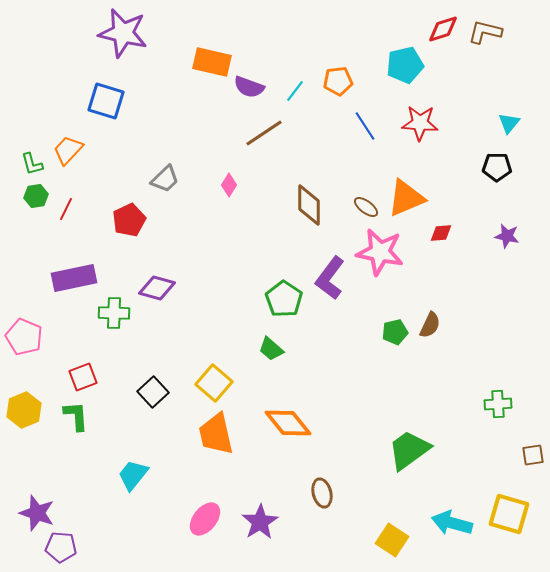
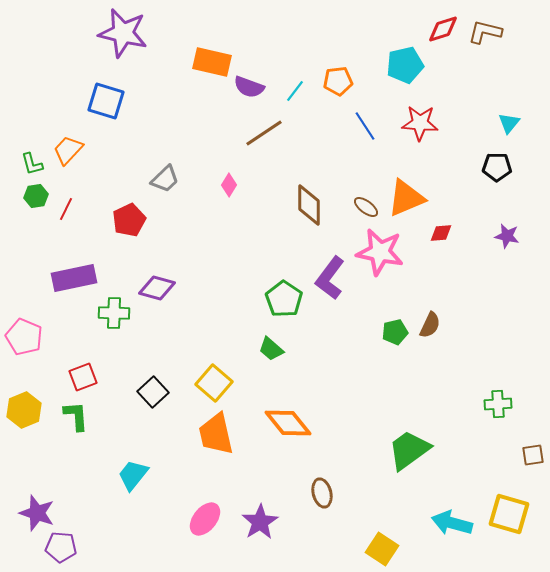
yellow square at (392, 540): moved 10 px left, 9 px down
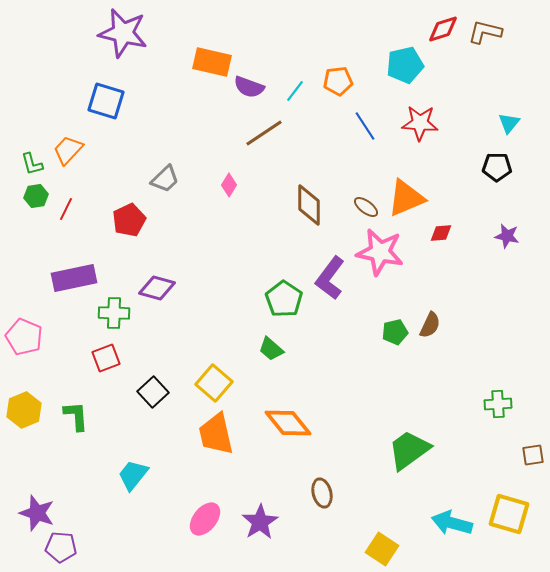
red square at (83, 377): moved 23 px right, 19 px up
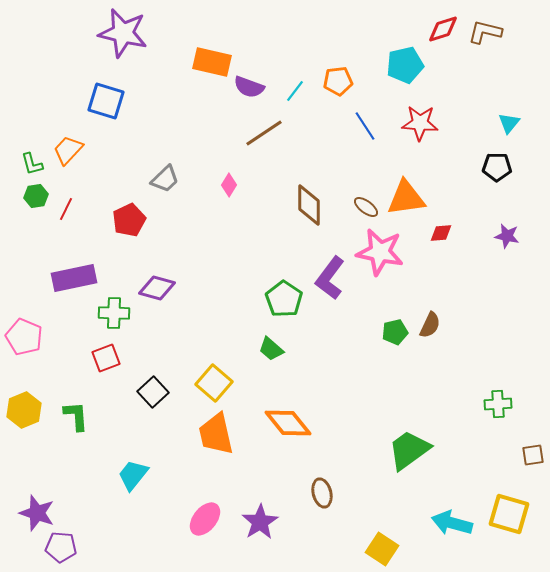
orange triangle at (406, 198): rotated 15 degrees clockwise
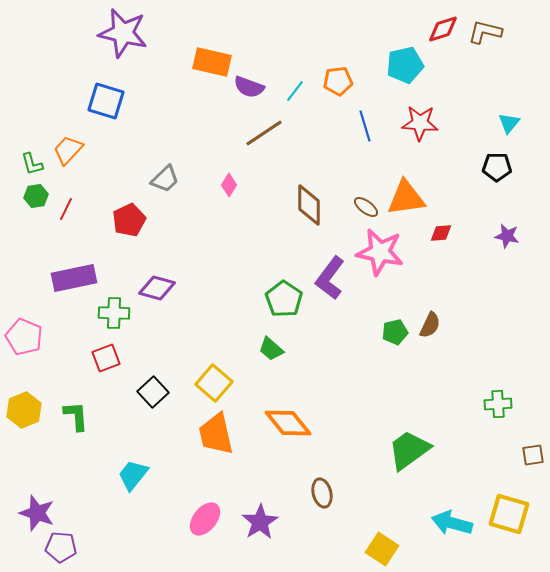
blue line at (365, 126): rotated 16 degrees clockwise
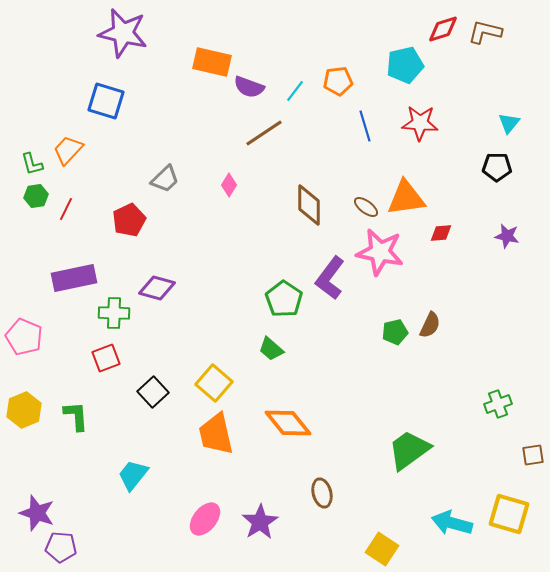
green cross at (498, 404): rotated 16 degrees counterclockwise
